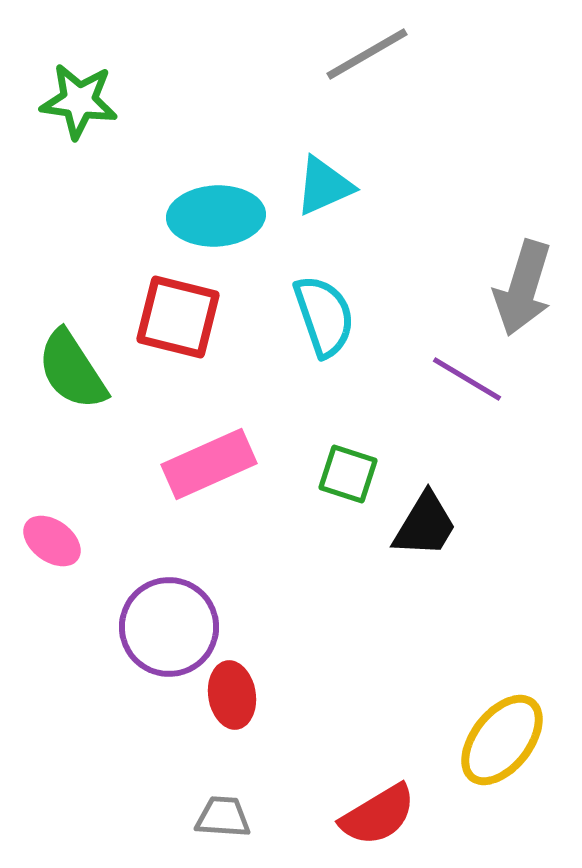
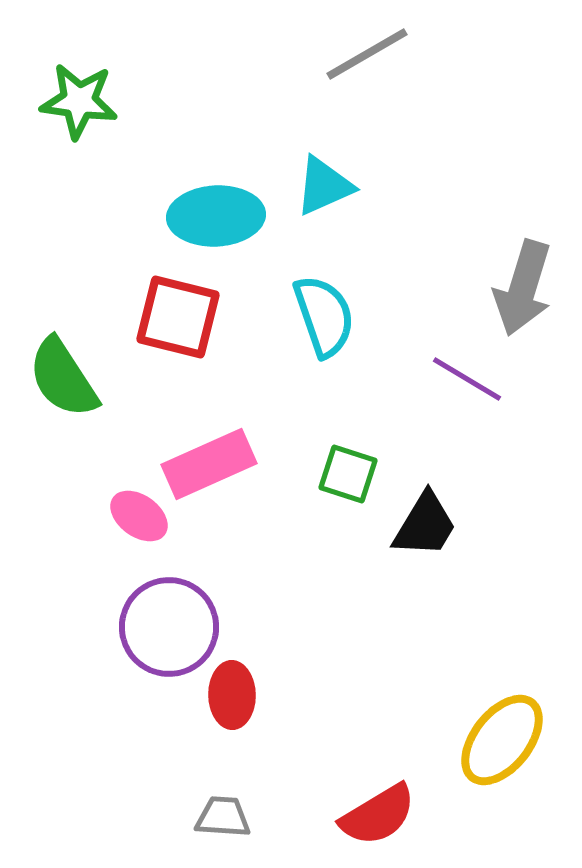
green semicircle: moved 9 px left, 8 px down
pink ellipse: moved 87 px right, 25 px up
red ellipse: rotated 8 degrees clockwise
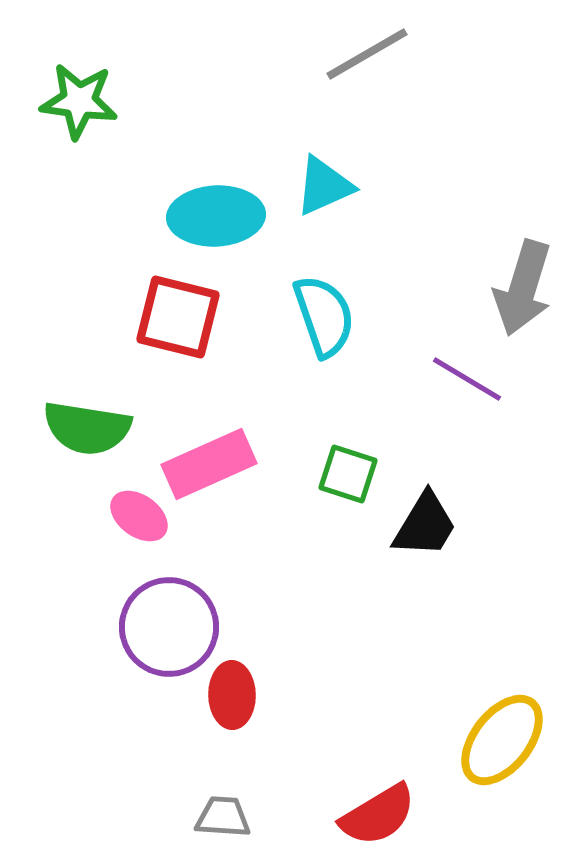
green semicircle: moved 24 px right, 50 px down; rotated 48 degrees counterclockwise
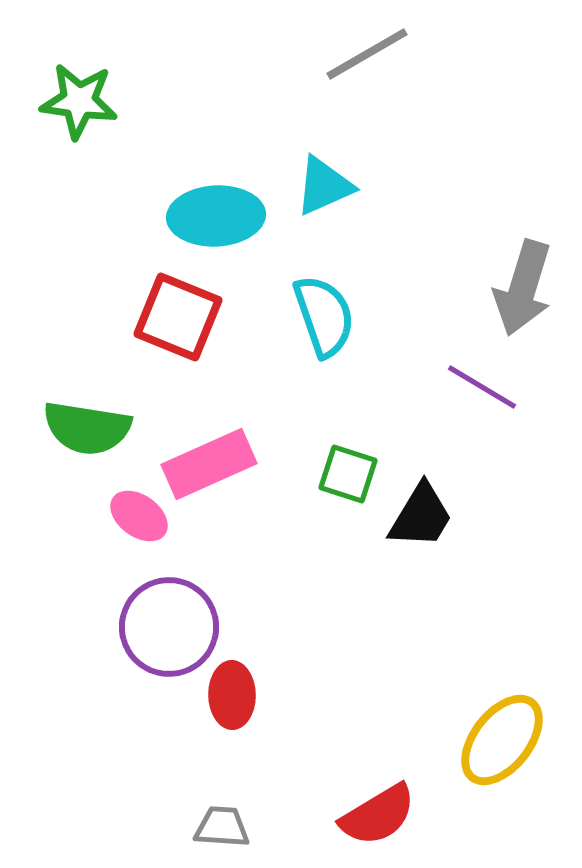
red square: rotated 8 degrees clockwise
purple line: moved 15 px right, 8 px down
black trapezoid: moved 4 px left, 9 px up
gray trapezoid: moved 1 px left, 10 px down
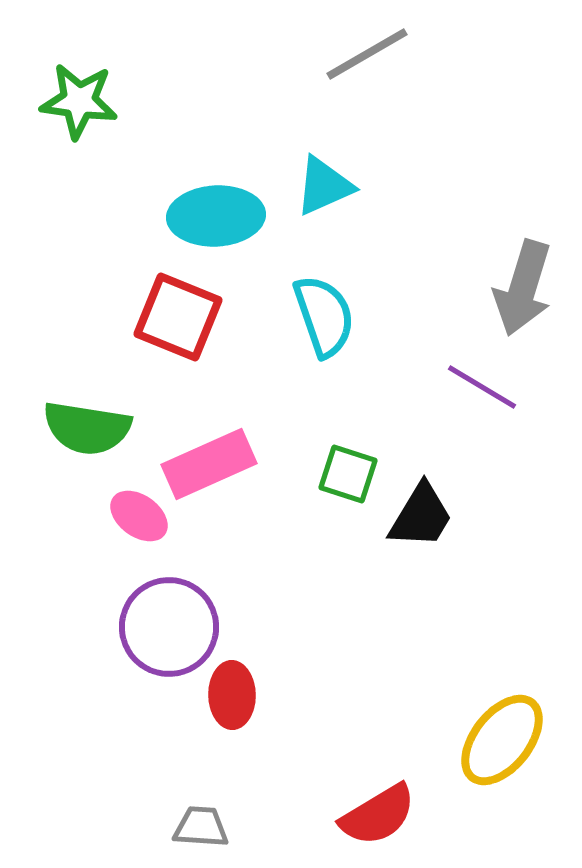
gray trapezoid: moved 21 px left
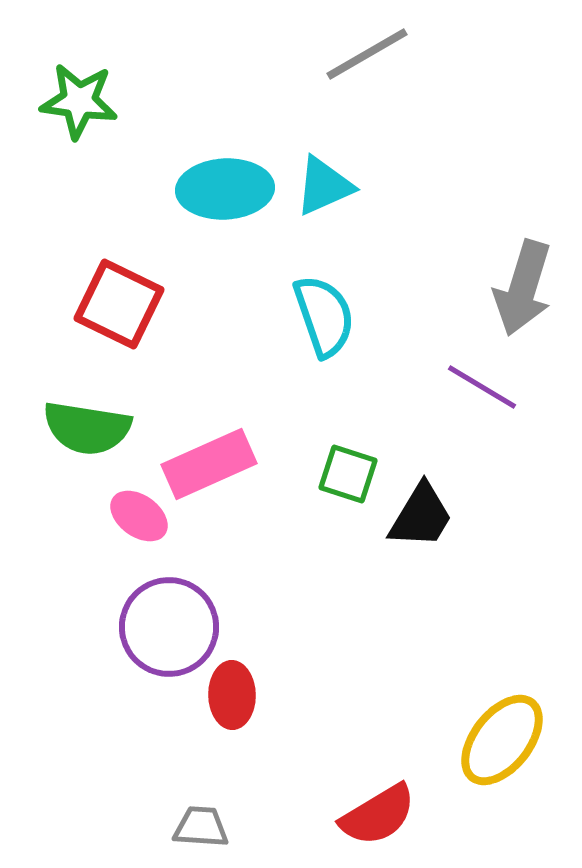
cyan ellipse: moved 9 px right, 27 px up
red square: moved 59 px left, 13 px up; rotated 4 degrees clockwise
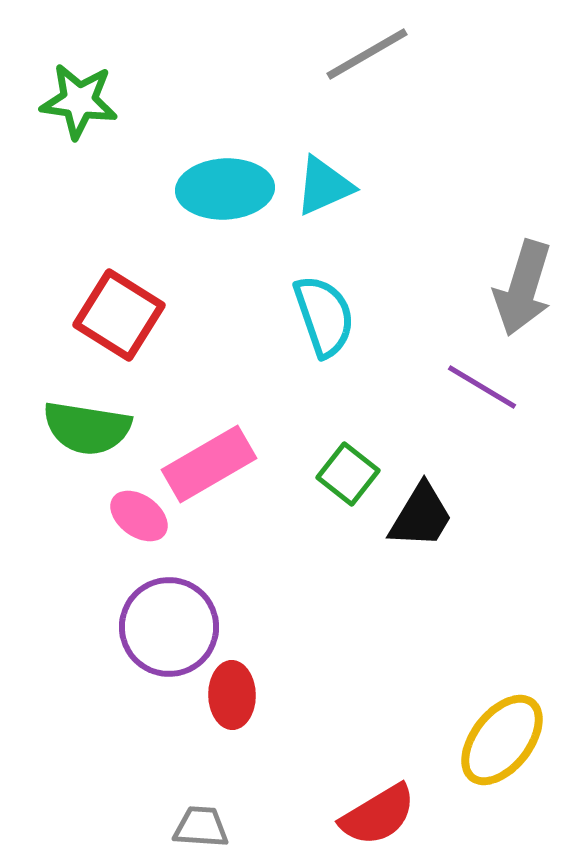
red square: moved 11 px down; rotated 6 degrees clockwise
pink rectangle: rotated 6 degrees counterclockwise
green square: rotated 20 degrees clockwise
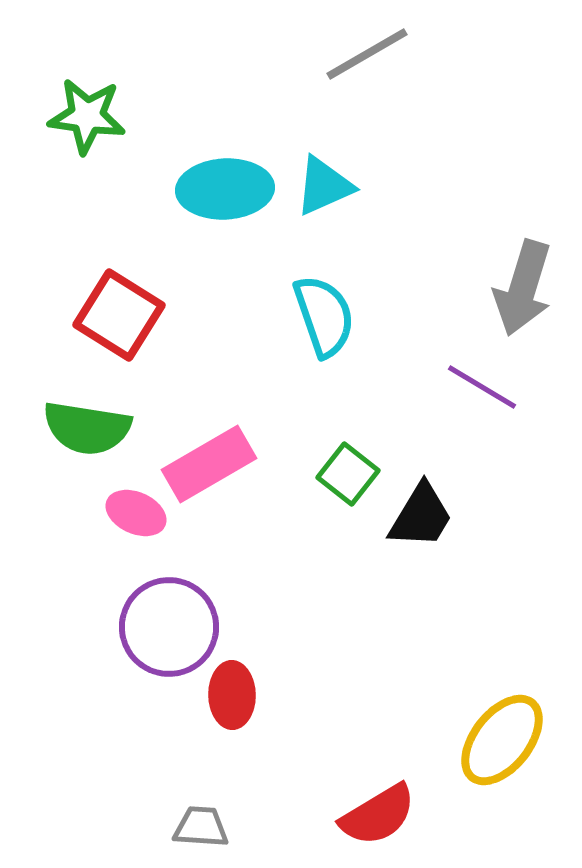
green star: moved 8 px right, 15 px down
pink ellipse: moved 3 px left, 3 px up; rotated 12 degrees counterclockwise
